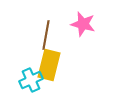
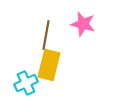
cyan cross: moved 5 px left, 3 px down
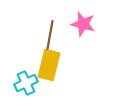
brown line: moved 4 px right
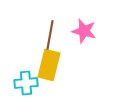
pink star: moved 1 px right, 7 px down
cyan cross: rotated 20 degrees clockwise
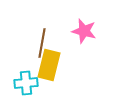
brown line: moved 8 px left, 8 px down
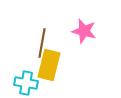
cyan cross: rotated 15 degrees clockwise
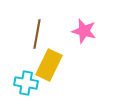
brown line: moved 5 px left, 9 px up
yellow rectangle: rotated 12 degrees clockwise
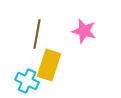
yellow rectangle: rotated 8 degrees counterclockwise
cyan cross: moved 1 px right, 2 px up; rotated 15 degrees clockwise
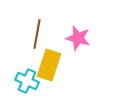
pink star: moved 6 px left, 7 px down
